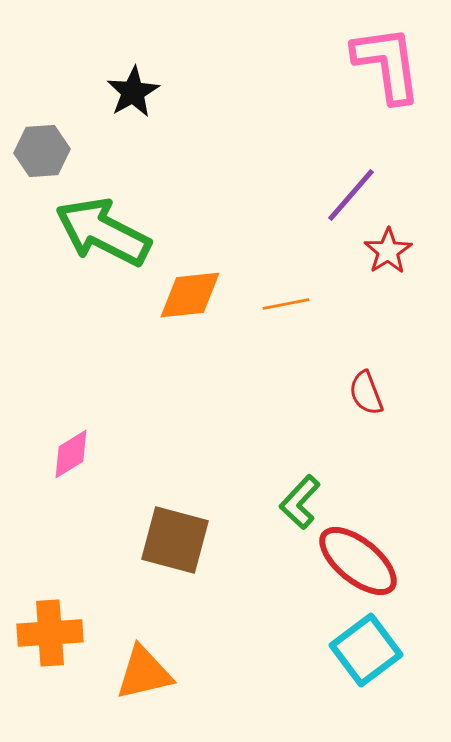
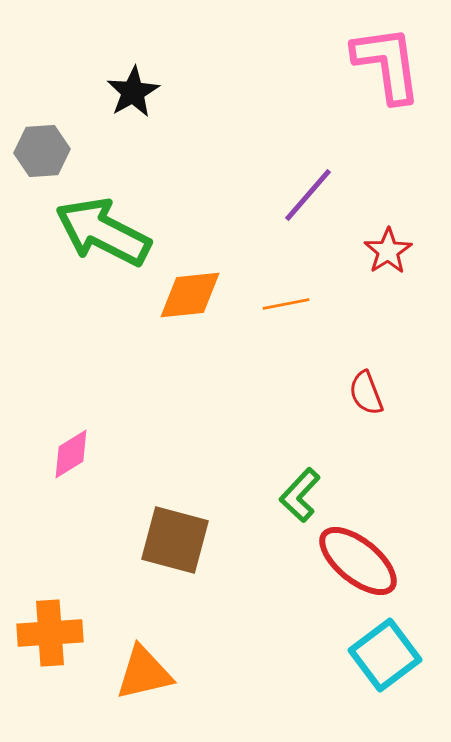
purple line: moved 43 px left
green L-shape: moved 7 px up
cyan square: moved 19 px right, 5 px down
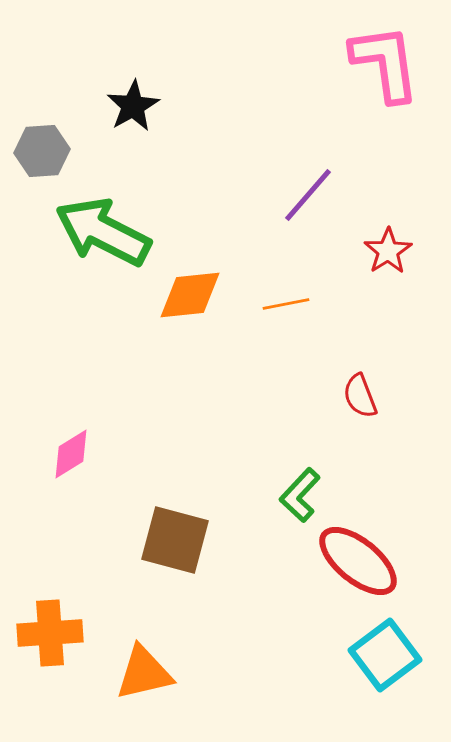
pink L-shape: moved 2 px left, 1 px up
black star: moved 14 px down
red semicircle: moved 6 px left, 3 px down
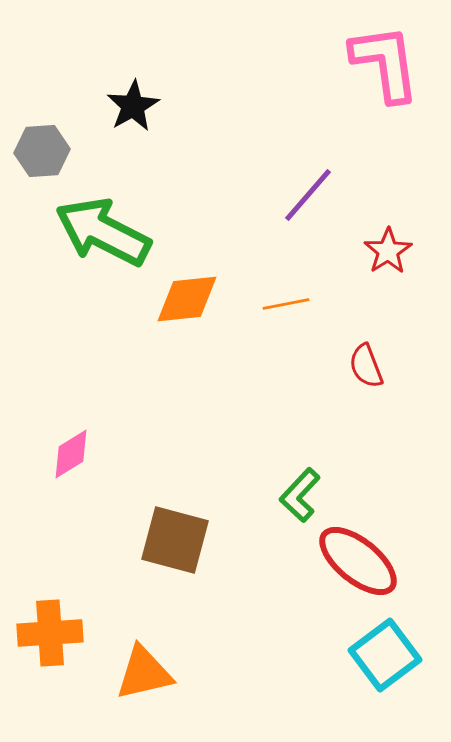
orange diamond: moved 3 px left, 4 px down
red semicircle: moved 6 px right, 30 px up
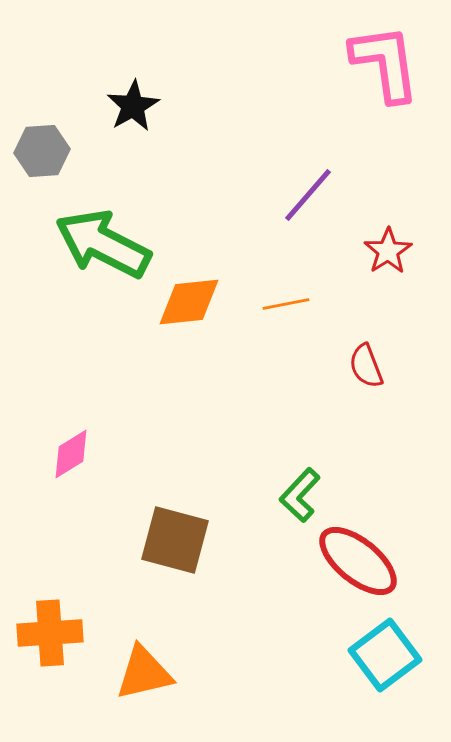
green arrow: moved 12 px down
orange diamond: moved 2 px right, 3 px down
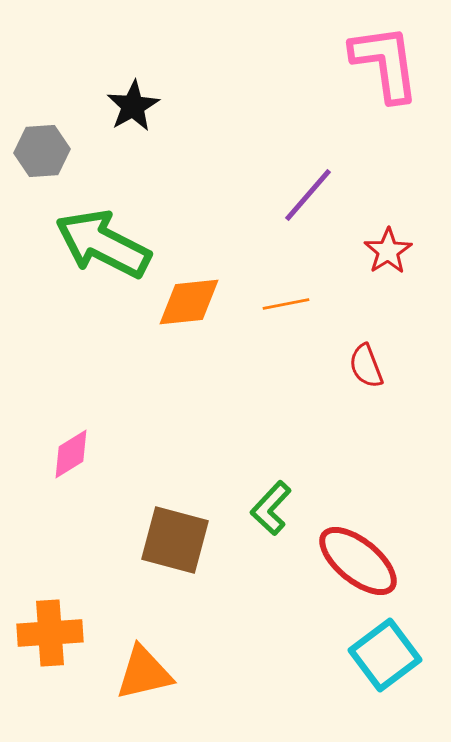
green L-shape: moved 29 px left, 13 px down
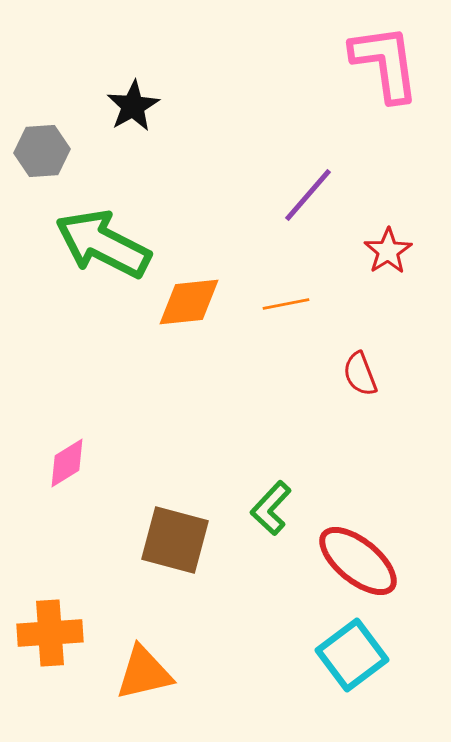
red semicircle: moved 6 px left, 8 px down
pink diamond: moved 4 px left, 9 px down
cyan square: moved 33 px left
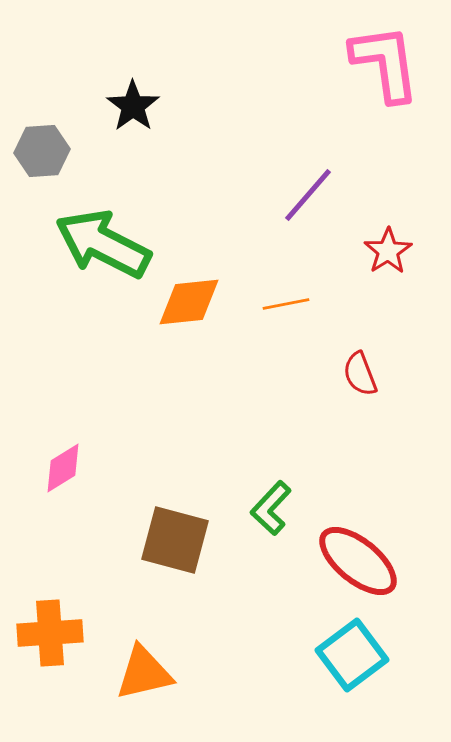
black star: rotated 6 degrees counterclockwise
pink diamond: moved 4 px left, 5 px down
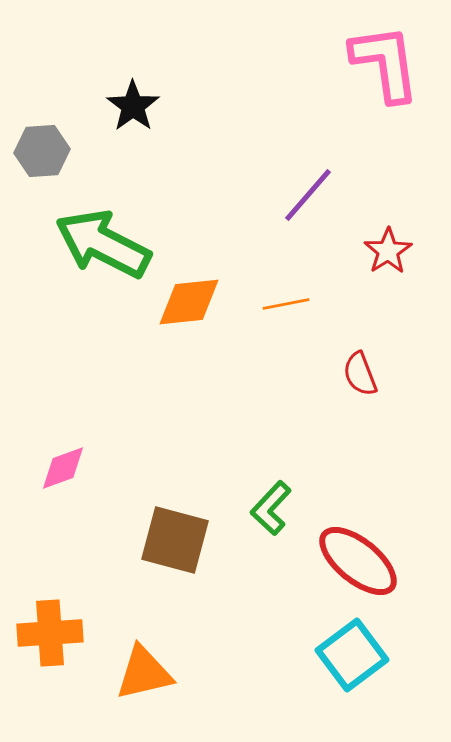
pink diamond: rotated 12 degrees clockwise
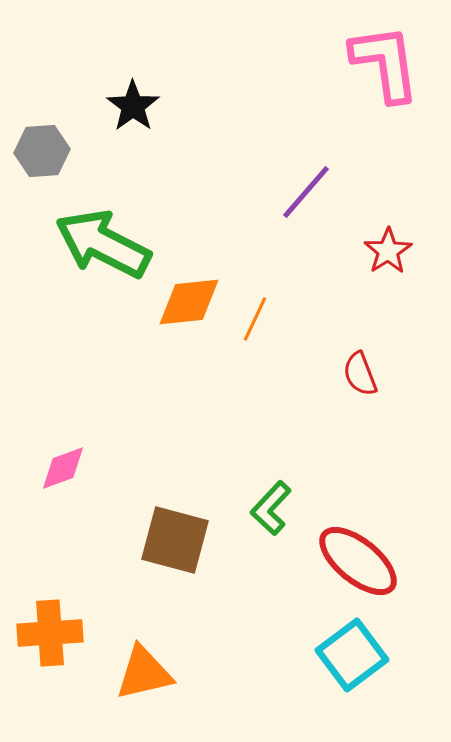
purple line: moved 2 px left, 3 px up
orange line: moved 31 px left, 15 px down; rotated 54 degrees counterclockwise
